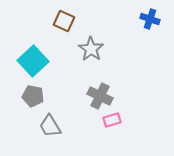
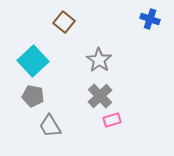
brown square: moved 1 px down; rotated 15 degrees clockwise
gray star: moved 8 px right, 11 px down
gray cross: rotated 20 degrees clockwise
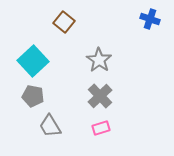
pink rectangle: moved 11 px left, 8 px down
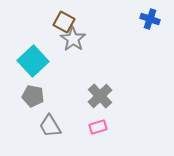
brown square: rotated 10 degrees counterclockwise
gray star: moved 26 px left, 21 px up
pink rectangle: moved 3 px left, 1 px up
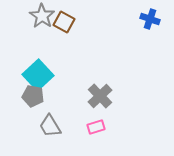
gray star: moved 31 px left, 23 px up
cyan square: moved 5 px right, 14 px down
pink rectangle: moved 2 px left
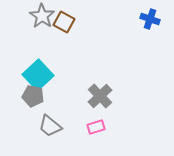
gray trapezoid: rotated 20 degrees counterclockwise
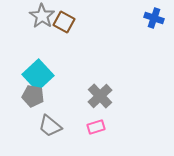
blue cross: moved 4 px right, 1 px up
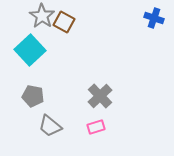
cyan square: moved 8 px left, 25 px up
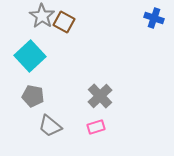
cyan square: moved 6 px down
